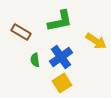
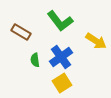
green L-shape: rotated 64 degrees clockwise
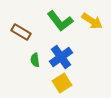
yellow arrow: moved 4 px left, 20 px up
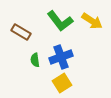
blue cross: rotated 15 degrees clockwise
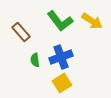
brown rectangle: rotated 18 degrees clockwise
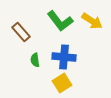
blue cross: moved 3 px right; rotated 25 degrees clockwise
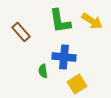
green L-shape: rotated 28 degrees clockwise
green semicircle: moved 8 px right, 11 px down
yellow square: moved 15 px right, 1 px down
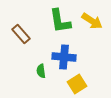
brown rectangle: moved 2 px down
green semicircle: moved 2 px left
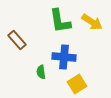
yellow arrow: moved 1 px down
brown rectangle: moved 4 px left, 6 px down
green semicircle: moved 1 px down
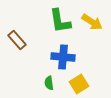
blue cross: moved 1 px left
green semicircle: moved 8 px right, 11 px down
yellow square: moved 2 px right
